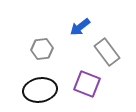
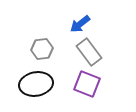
blue arrow: moved 3 px up
gray rectangle: moved 18 px left
black ellipse: moved 4 px left, 6 px up
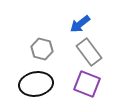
gray hexagon: rotated 20 degrees clockwise
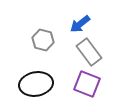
gray hexagon: moved 1 px right, 9 px up
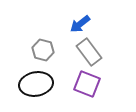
gray hexagon: moved 10 px down
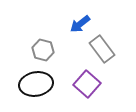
gray rectangle: moved 13 px right, 3 px up
purple square: rotated 20 degrees clockwise
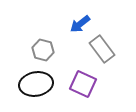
purple square: moved 4 px left; rotated 16 degrees counterclockwise
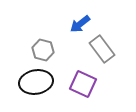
black ellipse: moved 2 px up
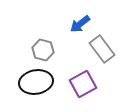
purple square: rotated 36 degrees clockwise
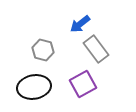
gray rectangle: moved 6 px left
black ellipse: moved 2 px left, 5 px down
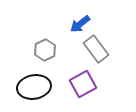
gray hexagon: moved 2 px right; rotated 20 degrees clockwise
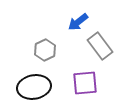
blue arrow: moved 2 px left, 2 px up
gray rectangle: moved 4 px right, 3 px up
purple square: moved 2 px right, 1 px up; rotated 24 degrees clockwise
